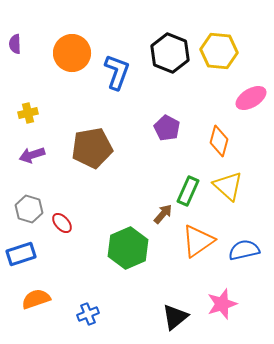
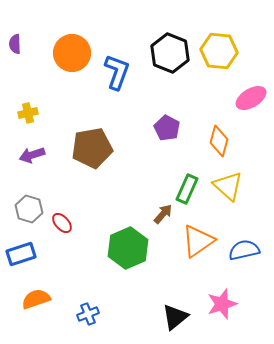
green rectangle: moved 1 px left, 2 px up
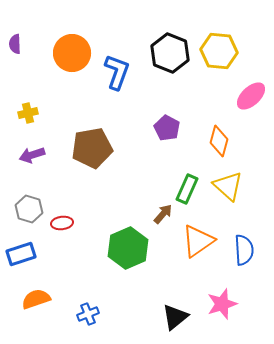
pink ellipse: moved 2 px up; rotated 12 degrees counterclockwise
red ellipse: rotated 55 degrees counterclockwise
blue semicircle: rotated 100 degrees clockwise
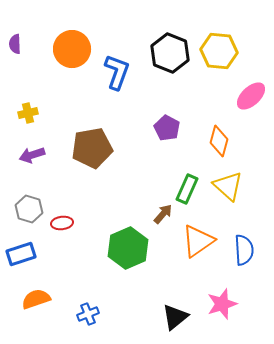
orange circle: moved 4 px up
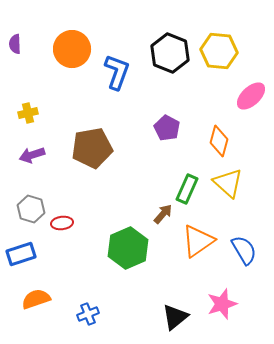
yellow triangle: moved 3 px up
gray hexagon: moved 2 px right
blue semicircle: rotated 28 degrees counterclockwise
